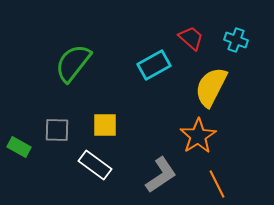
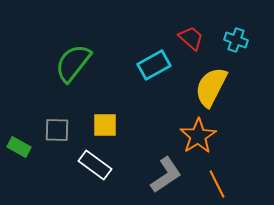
gray L-shape: moved 5 px right
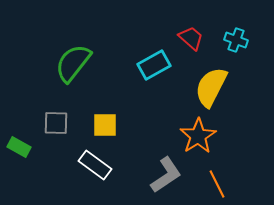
gray square: moved 1 px left, 7 px up
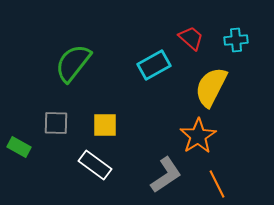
cyan cross: rotated 25 degrees counterclockwise
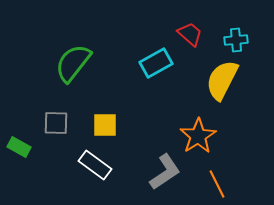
red trapezoid: moved 1 px left, 4 px up
cyan rectangle: moved 2 px right, 2 px up
yellow semicircle: moved 11 px right, 7 px up
gray L-shape: moved 1 px left, 3 px up
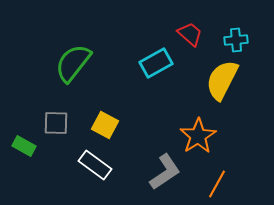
yellow square: rotated 28 degrees clockwise
green rectangle: moved 5 px right, 1 px up
orange line: rotated 56 degrees clockwise
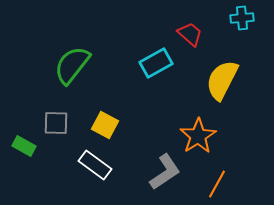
cyan cross: moved 6 px right, 22 px up
green semicircle: moved 1 px left, 2 px down
